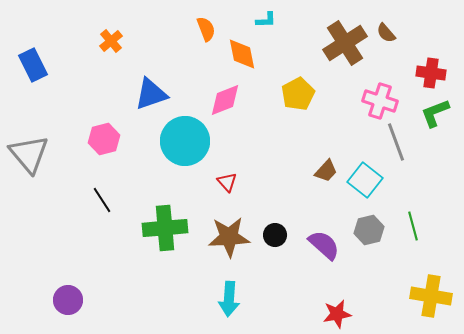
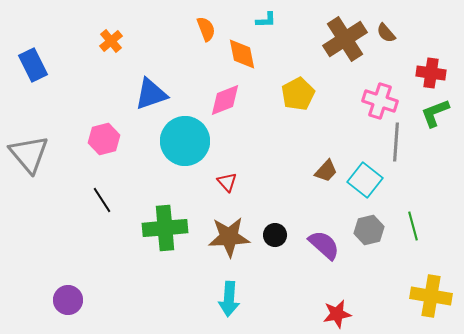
brown cross: moved 4 px up
gray line: rotated 24 degrees clockwise
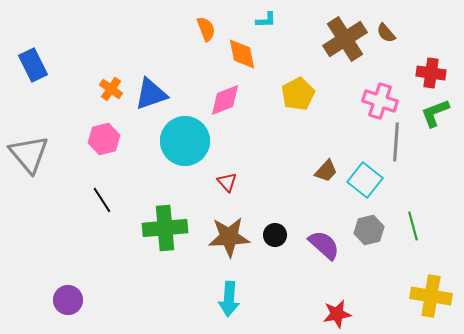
orange cross: moved 48 px down; rotated 15 degrees counterclockwise
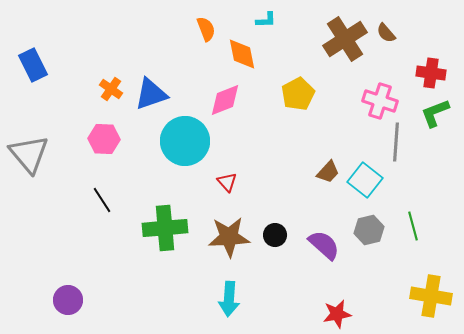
pink hexagon: rotated 16 degrees clockwise
brown trapezoid: moved 2 px right, 1 px down
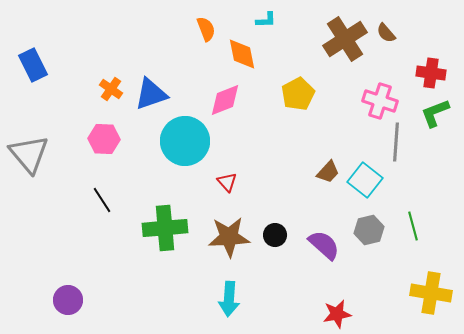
yellow cross: moved 3 px up
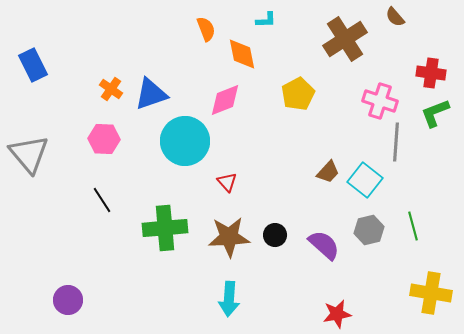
brown semicircle: moved 9 px right, 16 px up
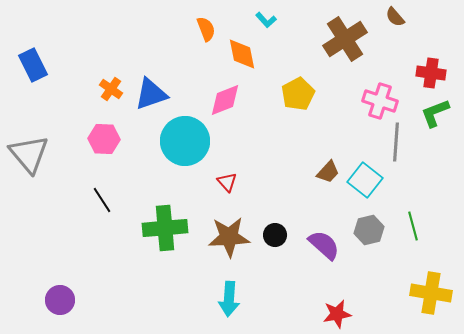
cyan L-shape: rotated 50 degrees clockwise
purple circle: moved 8 px left
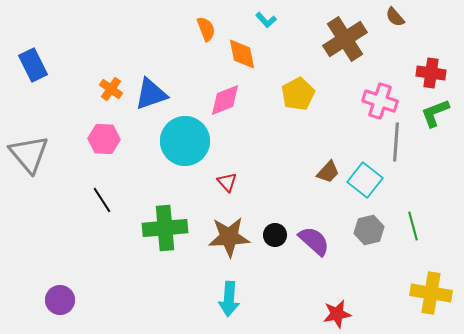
purple semicircle: moved 10 px left, 4 px up
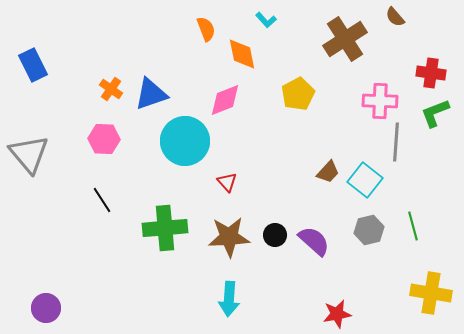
pink cross: rotated 16 degrees counterclockwise
purple circle: moved 14 px left, 8 px down
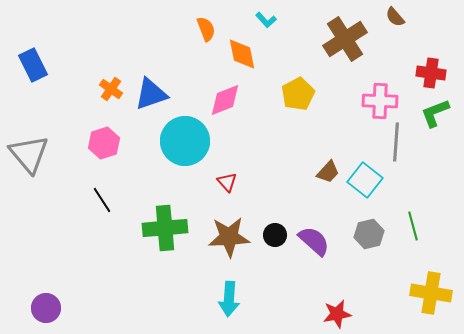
pink hexagon: moved 4 px down; rotated 20 degrees counterclockwise
gray hexagon: moved 4 px down
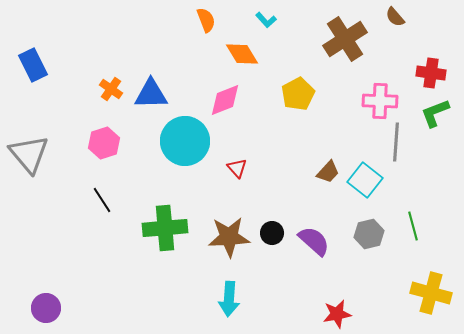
orange semicircle: moved 9 px up
orange diamond: rotated 20 degrees counterclockwise
blue triangle: rotated 18 degrees clockwise
red triangle: moved 10 px right, 14 px up
black circle: moved 3 px left, 2 px up
yellow cross: rotated 6 degrees clockwise
